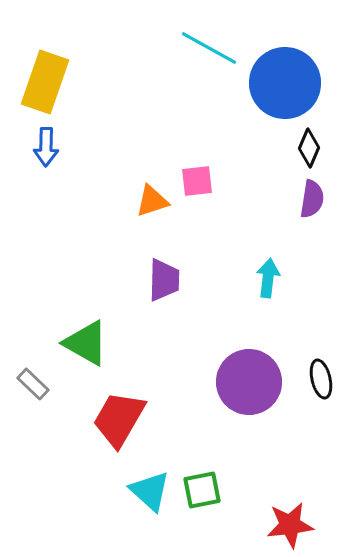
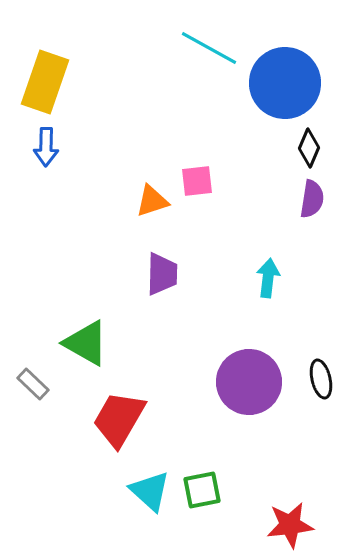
purple trapezoid: moved 2 px left, 6 px up
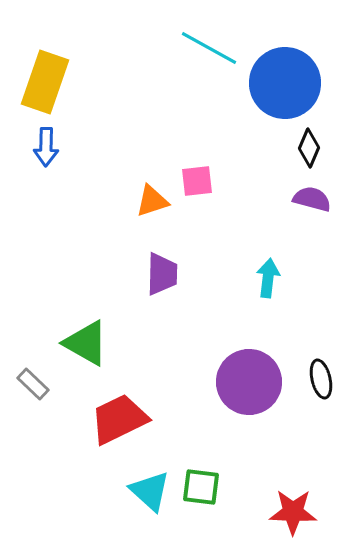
purple semicircle: rotated 84 degrees counterclockwise
red trapezoid: rotated 34 degrees clockwise
green square: moved 1 px left, 3 px up; rotated 18 degrees clockwise
red star: moved 3 px right, 13 px up; rotated 9 degrees clockwise
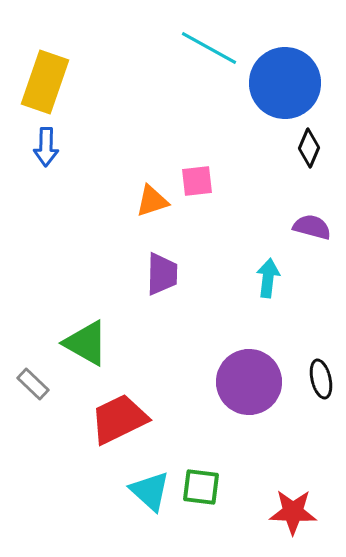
purple semicircle: moved 28 px down
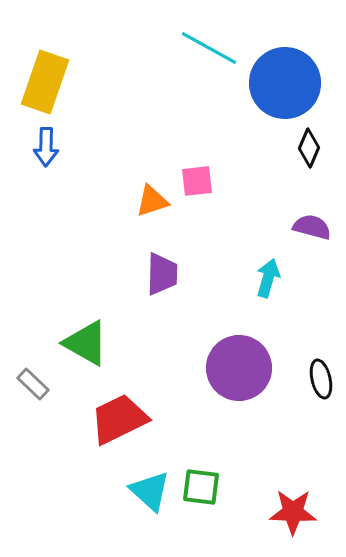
cyan arrow: rotated 9 degrees clockwise
purple circle: moved 10 px left, 14 px up
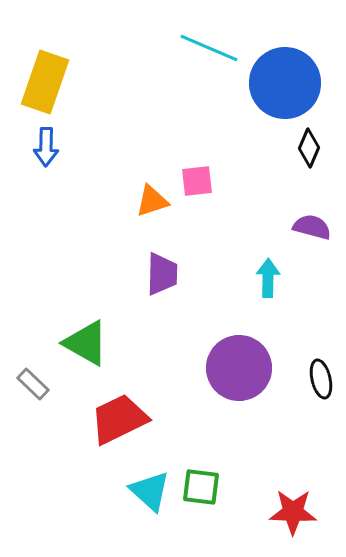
cyan line: rotated 6 degrees counterclockwise
cyan arrow: rotated 15 degrees counterclockwise
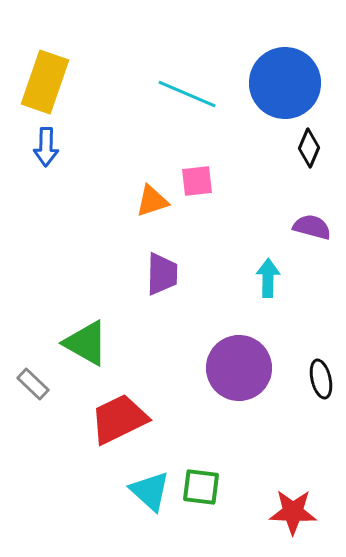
cyan line: moved 22 px left, 46 px down
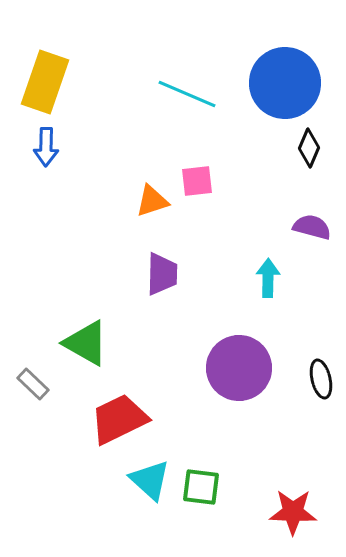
cyan triangle: moved 11 px up
